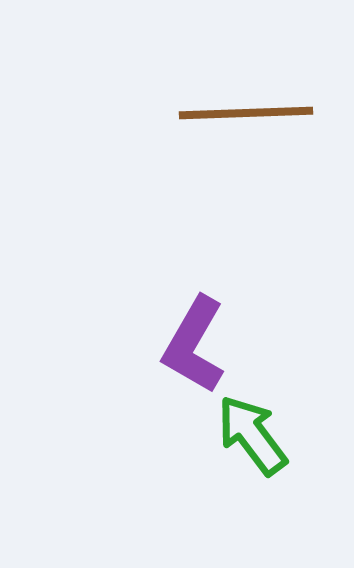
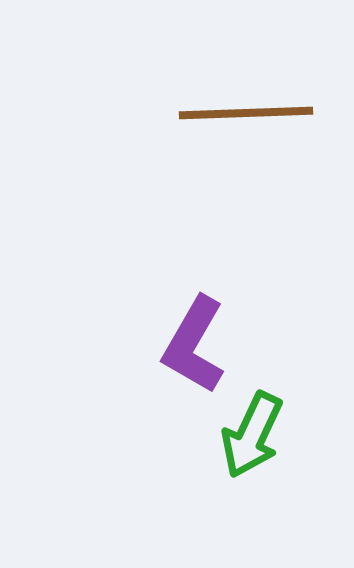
green arrow: rotated 118 degrees counterclockwise
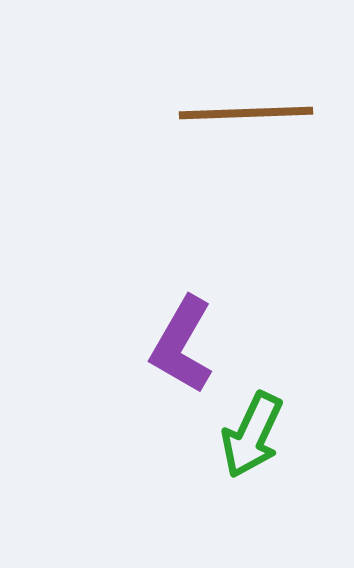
purple L-shape: moved 12 px left
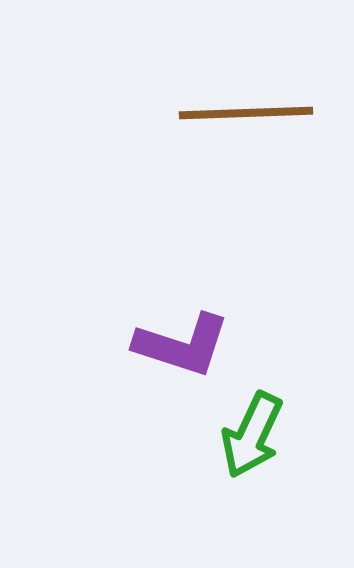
purple L-shape: rotated 102 degrees counterclockwise
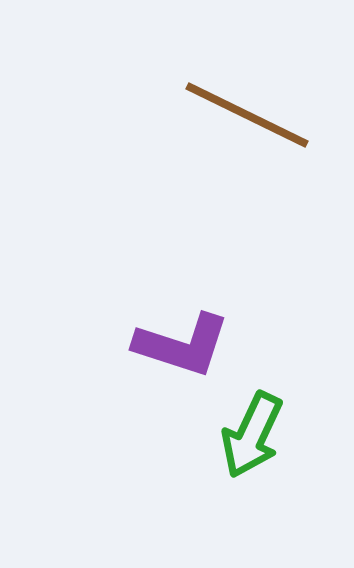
brown line: moved 1 px right, 2 px down; rotated 28 degrees clockwise
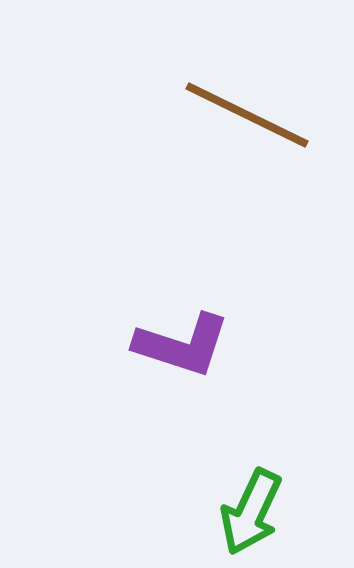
green arrow: moved 1 px left, 77 px down
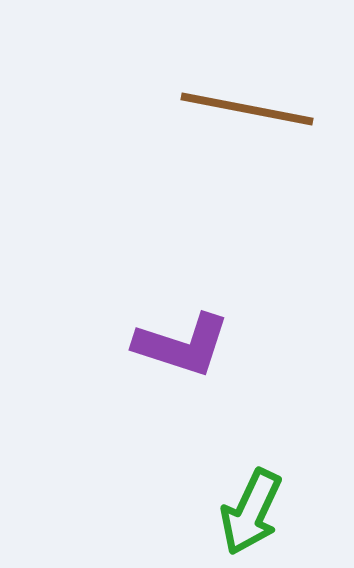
brown line: moved 6 px up; rotated 15 degrees counterclockwise
